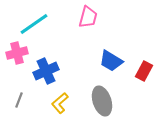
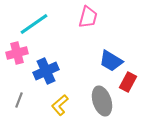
red rectangle: moved 16 px left, 11 px down
yellow L-shape: moved 2 px down
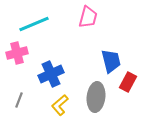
cyan line: rotated 12 degrees clockwise
blue trapezoid: rotated 135 degrees counterclockwise
blue cross: moved 5 px right, 3 px down
gray ellipse: moved 6 px left, 4 px up; rotated 24 degrees clockwise
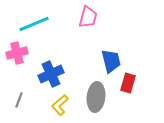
red rectangle: moved 1 px down; rotated 12 degrees counterclockwise
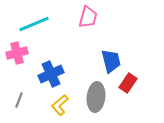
red rectangle: rotated 18 degrees clockwise
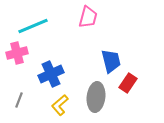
cyan line: moved 1 px left, 2 px down
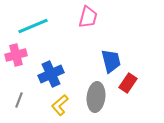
pink cross: moved 1 px left, 2 px down
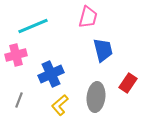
blue trapezoid: moved 8 px left, 11 px up
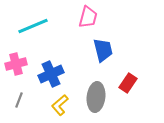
pink cross: moved 9 px down
